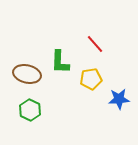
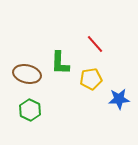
green L-shape: moved 1 px down
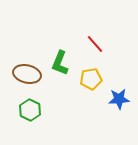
green L-shape: rotated 20 degrees clockwise
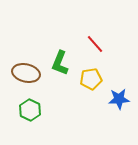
brown ellipse: moved 1 px left, 1 px up
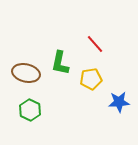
green L-shape: rotated 10 degrees counterclockwise
blue star: moved 3 px down
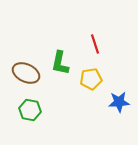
red line: rotated 24 degrees clockwise
brown ellipse: rotated 12 degrees clockwise
green hexagon: rotated 15 degrees counterclockwise
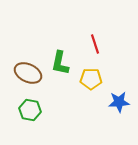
brown ellipse: moved 2 px right
yellow pentagon: rotated 10 degrees clockwise
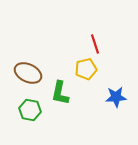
green L-shape: moved 30 px down
yellow pentagon: moved 5 px left, 10 px up; rotated 15 degrees counterclockwise
blue star: moved 3 px left, 5 px up
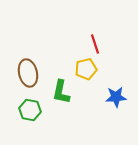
brown ellipse: rotated 52 degrees clockwise
green L-shape: moved 1 px right, 1 px up
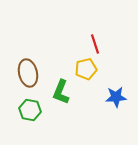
green L-shape: rotated 10 degrees clockwise
